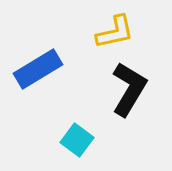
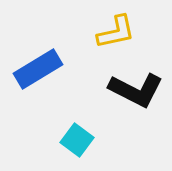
yellow L-shape: moved 1 px right
black L-shape: moved 7 px right, 1 px down; rotated 86 degrees clockwise
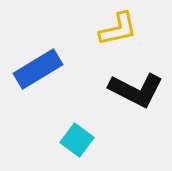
yellow L-shape: moved 2 px right, 3 px up
